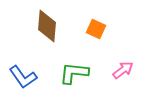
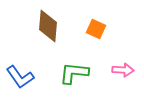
brown diamond: moved 1 px right
pink arrow: rotated 40 degrees clockwise
blue L-shape: moved 3 px left
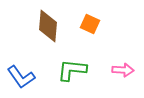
orange square: moved 6 px left, 5 px up
green L-shape: moved 2 px left, 3 px up
blue L-shape: moved 1 px right
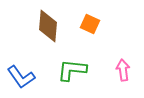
pink arrow: rotated 100 degrees counterclockwise
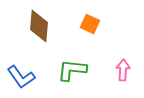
brown diamond: moved 9 px left
pink arrow: rotated 10 degrees clockwise
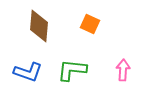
blue L-shape: moved 7 px right, 5 px up; rotated 36 degrees counterclockwise
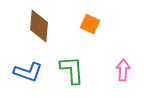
green L-shape: rotated 80 degrees clockwise
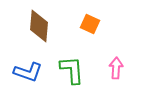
pink arrow: moved 7 px left, 2 px up
